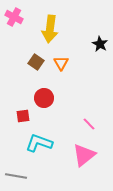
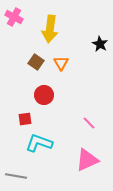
red circle: moved 3 px up
red square: moved 2 px right, 3 px down
pink line: moved 1 px up
pink triangle: moved 3 px right, 5 px down; rotated 15 degrees clockwise
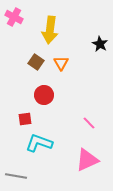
yellow arrow: moved 1 px down
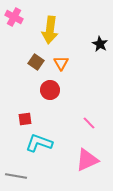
red circle: moved 6 px right, 5 px up
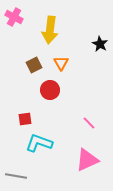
brown square: moved 2 px left, 3 px down; rotated 28 degrees clockwise
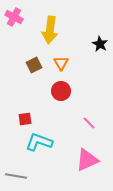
red circle: moved 11 px right, 1 px down
cyan L-shape: moved 1 px up
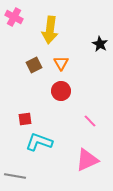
pink line: moved 1 px right, 2 px up
gray line: moved 1 px left
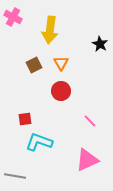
pink cross: moved 1 px left
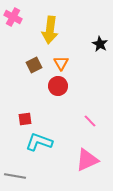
red circle: moved 3 px left, 5 px up
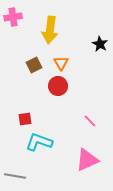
pink cross: rotated 36 degrees counterclockwise
